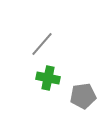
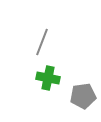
gray line: moved 2 px up; rotated 20 degrees counterclockwise
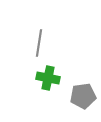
gray line: moved 3 px left, 1 px down; rotated 12 degrees counterclockwise
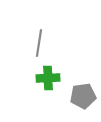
green cross: rotated 15 degrees counterclockwise
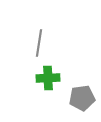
gray pentagon: moved 1 px left, 2 px down
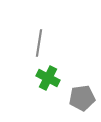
green cross: rotated 30 degrees clockwise
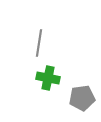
green cross: rotated 15 degrees counterclockwise
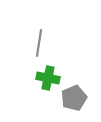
gray pentagon: moved 8 px left; rotated 15 degrees counterclockwise
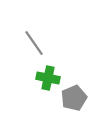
gray line: moved 5 px left; rotated 44 degrees counterclockwise
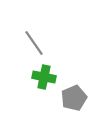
green cross: moved 4 px left, 1 px up
